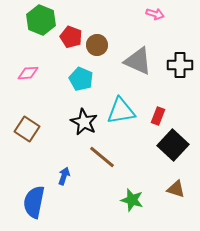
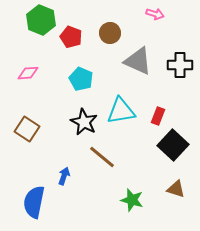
brown circle: moved 13 px right, 12 px up
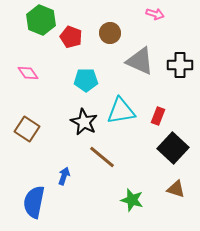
gray triangle: moved 2 px right
pink diamond: rotated 60 degrees clockwise
cyan pentagon: moved 5 px right, 1 px down; rotated 25 degrees counterclockwise
black square: moved 3 px down
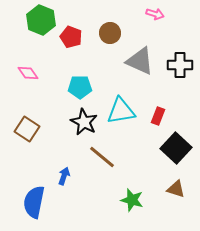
cyan pentagon: moved 6 px left, 7 px down
black square: moved 3 px right
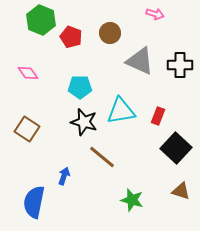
black star: rotated 12 degrees counterclockwise
brown triangle: moved 5 px right, 2 px down
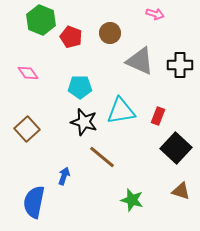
brown square: rotated 15 degrees clockwise
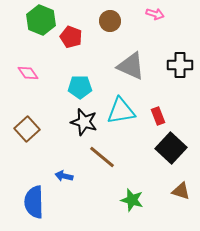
brown circle: moved 12 px up
gray triangle: moved 9 px left, 5 px down
red rectangle: rotated 42 degrees counterclockwise
black square: moved 5 px left
blue arrow: rotated 96 degrees counterclockwise
blue semicircle: rotated 12 degrees counterclockwise
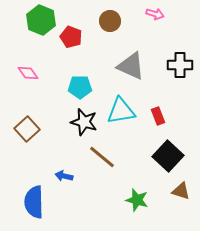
black square: moved 3 px left, 8 px down
green star: moved 5 px right
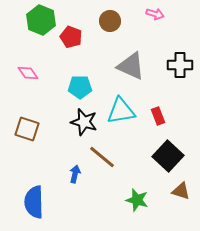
brown square: rotated 30 degrees counterclockwise
blue arrow: moved 11 px right, 2 px up; rotated 90 degrees clockwise
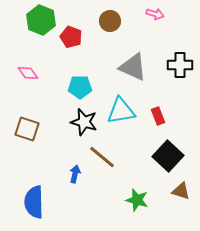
gray triangle: moved 2 px right, 1 px down
